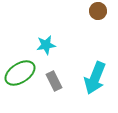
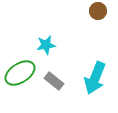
gray rectangle: rotated 24 degrees counterclockwise
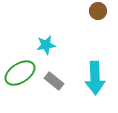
cyan arrow: rotated 24 degrees counterclockwise
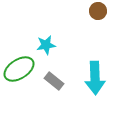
green ellipse: moved 1 px left, 4 px up
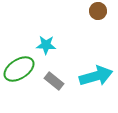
cyan star: rotated 12 degrees clockwise
cyan arrow: moved 1 px right, 2 px up; rotated 104 degrees counterclockwise
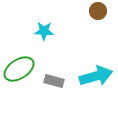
cyan star: moved 2 px left, 14 px up
gray rectangle: rotated 24 degrees counterclockwise
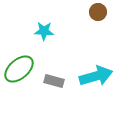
brown circle: moved 1 px down
green ellipse: rotated 8 degrees counterclockwise
